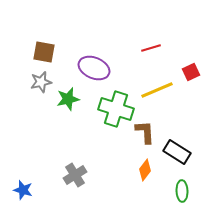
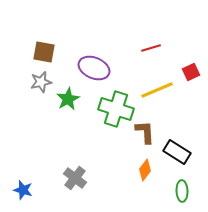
green star: rotated 15 degrees counterclockwise
gray cross: moved 3 px down; rotated 20 degrees counterclockwise
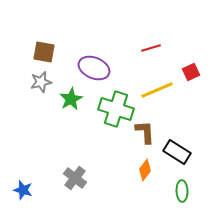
green star: moved 3 px right
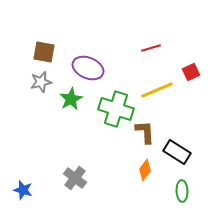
purple ellipse: moved 6 px left
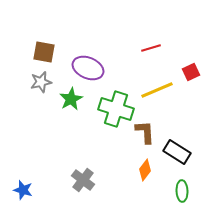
gray cross: moved 8 px right, 2 px down
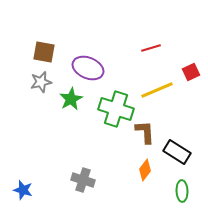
gray cross: rotated 20 degrees counterclockwise
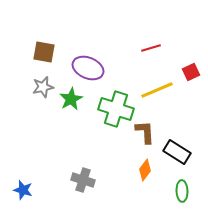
gray star: moved 2 px right, 5 px down
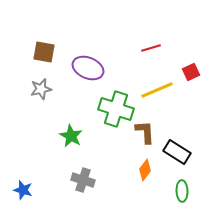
gray star: moved 2 px left, 2 px down
green star: moved 37 px down; rotated 15 degrees counterclockwise
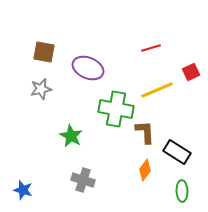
green cross: rotated 8 degrees counterclockwise
